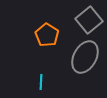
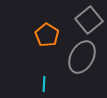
gray ellipse: moved 3 px left
cyan line: moved 3 px right, 2 px down
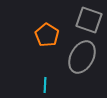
gray square: rotated 32 degrees counterclockwise
cyan line: moved 1 px right, 1 px down
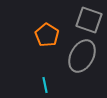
gray ellipse: moved 1 px up
cyan line: rotated 14 degrees counterclockwise
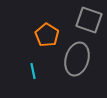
gray ellipse: moved 5 px left, 3 px down; rotated 12 degrees counterclockwise
cyan line: moved 12 px left, 14 px up
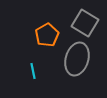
gray square: moved 4 px left, 3 px down; rotated 12 degrees clockwise
orange pentagon: rotated 10 degrees clockwise
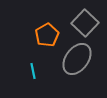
gray square: rotated 12 degrees clockwise
gray ellipse: rotated 20 degrees clockwise
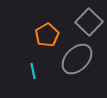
gray square: moved 4 px right, 1 px up
gray ellipse: rotated 8 degrees clockwise
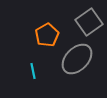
gray square: rotated 12 degrees clockwise
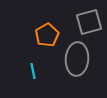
gray square: rotated 20 degrees clockwise
gray ellipse: rotated 40 degrees counterclockwise
